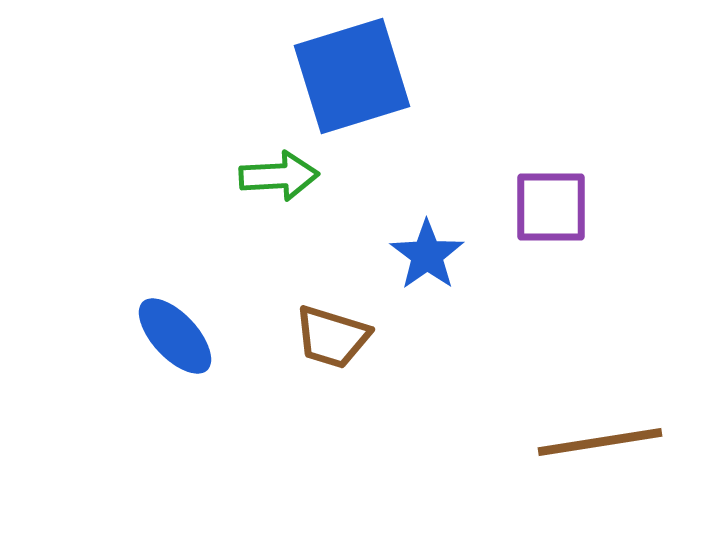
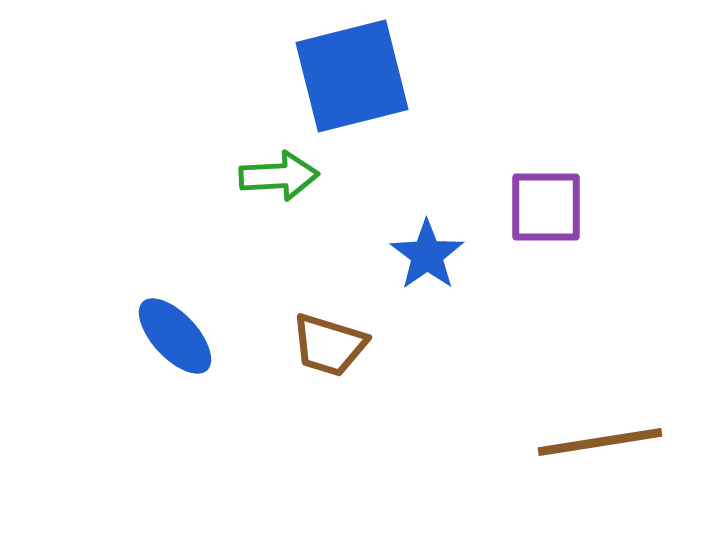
blue square: rotated 3 degrees clockwise
purple square: moved 5 px left
brown trapezoid: moved 3 px left, 8 px down
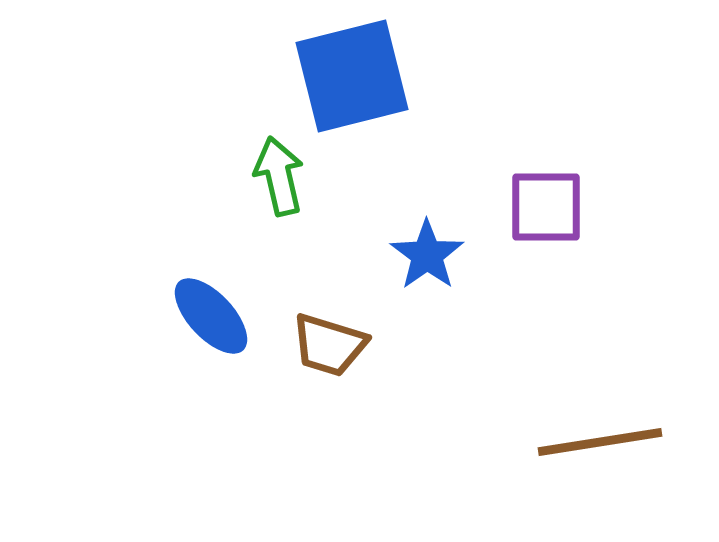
green arrow: rotated 100 degrees counterclockwise
blue ellipse: moved 36 px right, 20 px up
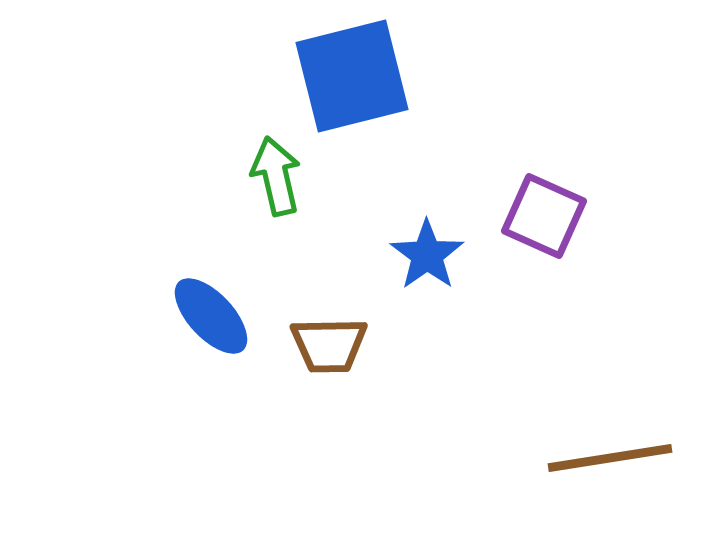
green arrow: moved 3 px left
purple square: moved 2 px left, 9 px down; rotated 24 degrees clockwise
brown trapezoid: rotated 18 degrees counterclockwise
brown line: moved 10 px right, 16 px down
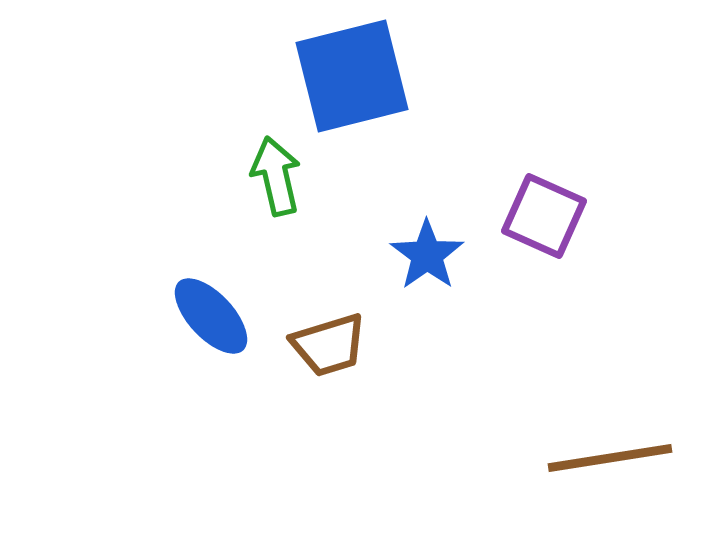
brown trapezoid: rotated 16 degrees counterclockwise
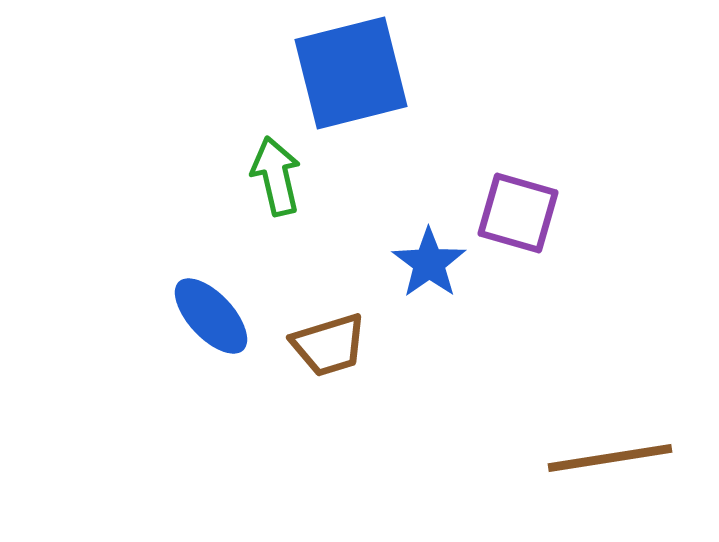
blue square: moved 1 px left, 3 px up
purple square: moved 26 px left, 3 px up; rotated 8 degrees counterclockwise
blue star: moved 2 px right, 8 px down
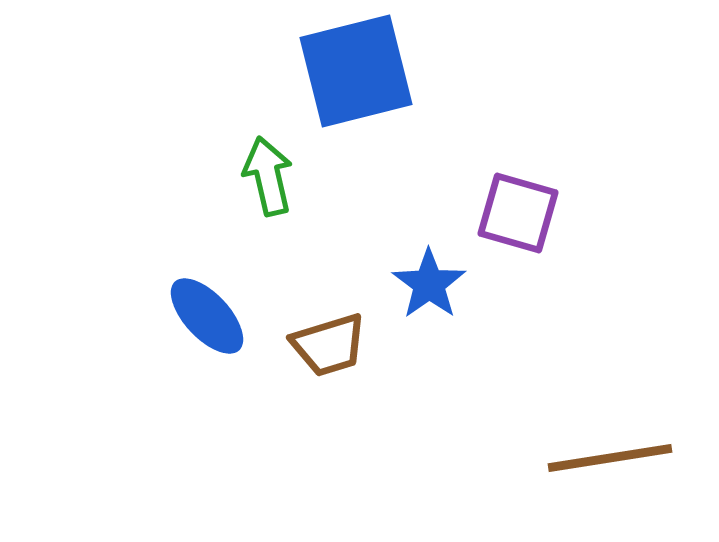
blue square: moved 5 px right, 2 px up
green arrow: moved 8 px left
blue star: moved 21 px down
blue ellipse: moved 4 px left
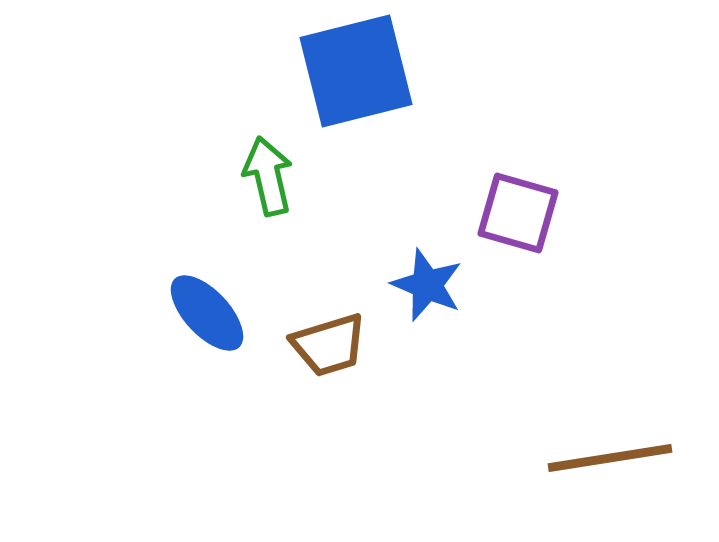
blue star: moved 2 px left, 1 px down; rotated 14 degrees counterclockwise
blue ellipse: moved 3 px up
